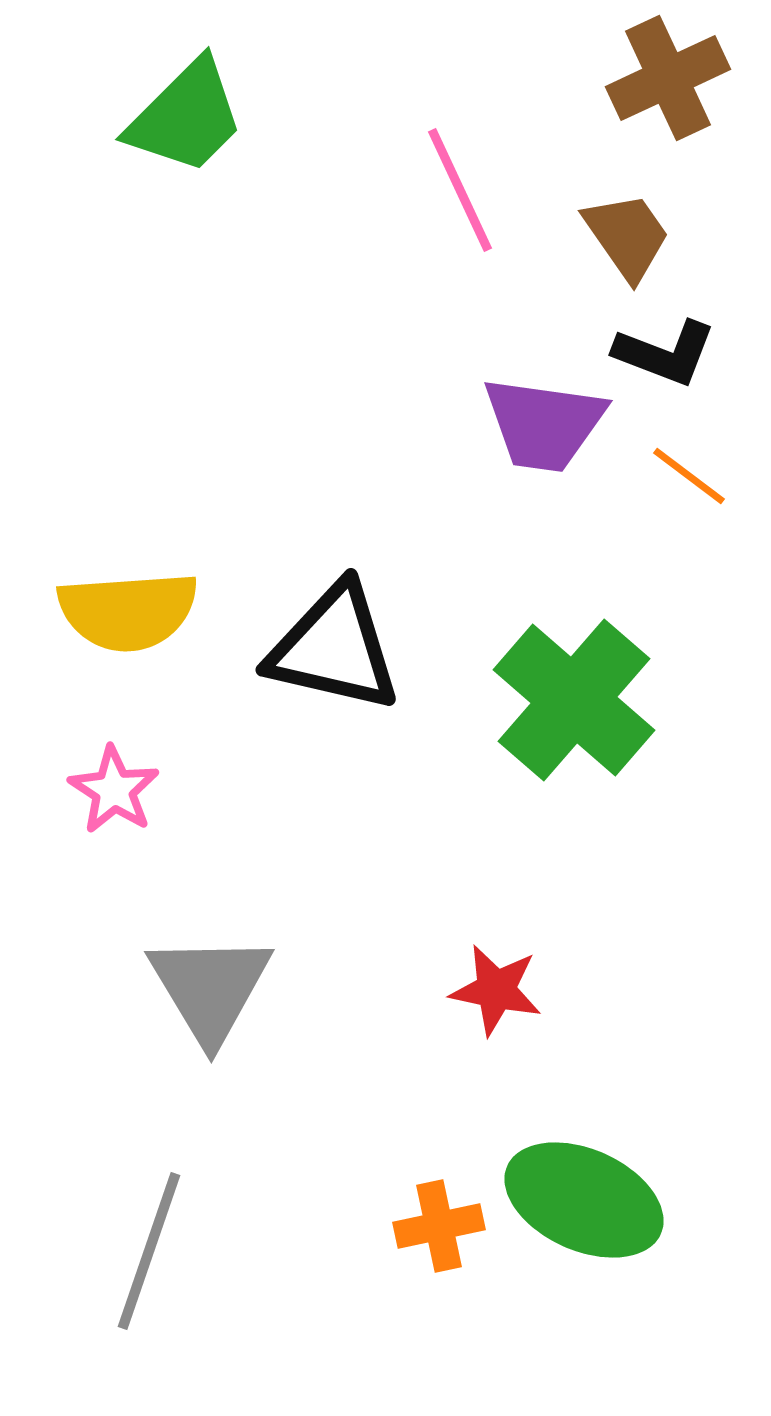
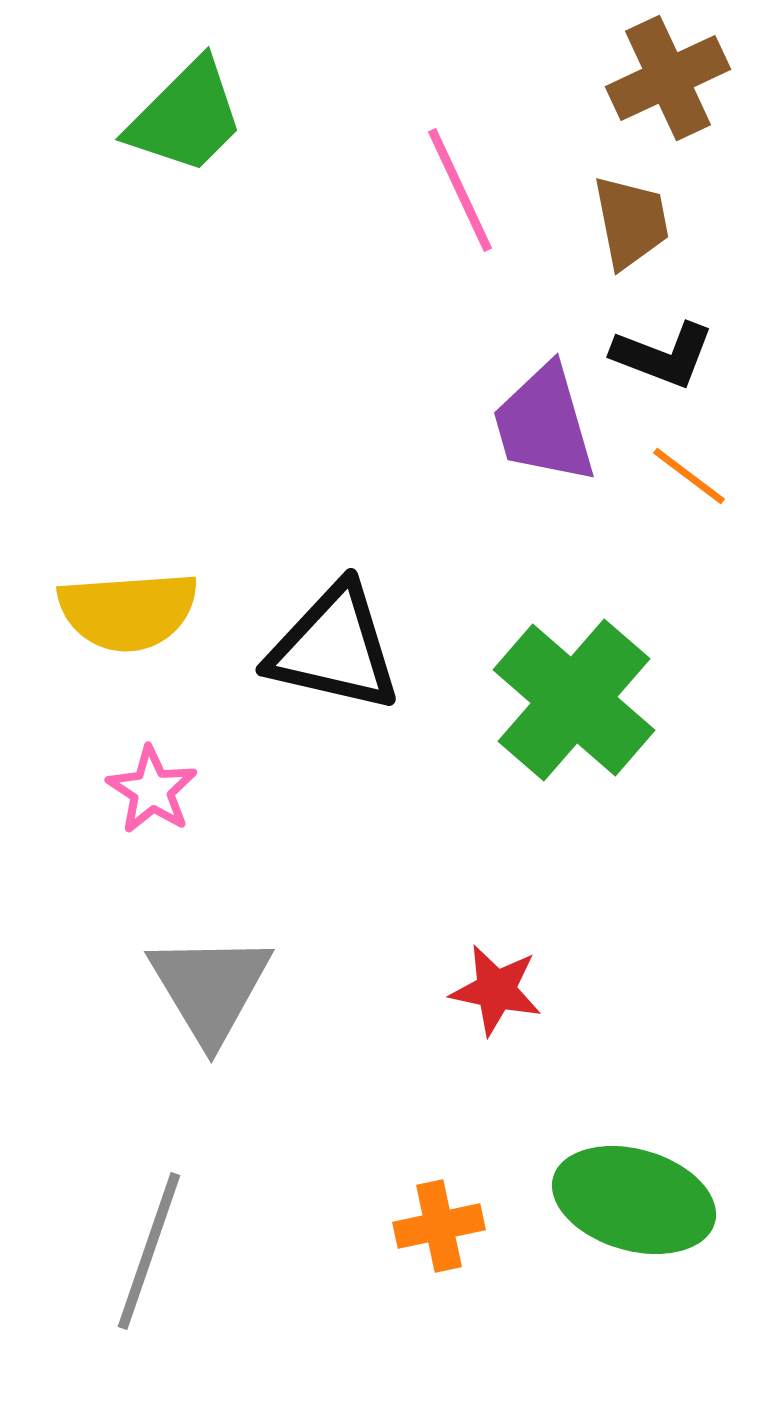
brown trapezoid: moved 4 px right, 14 px up; rotated 24 degrees clockwise
black L-shape: moved 2 px left, 2 px down
purple trapezoid: rotated 66 degrees clockwise
pink star: moved 38 px right
green ellipse: moved 50 px right; rotated 8 degrees counterclockwise
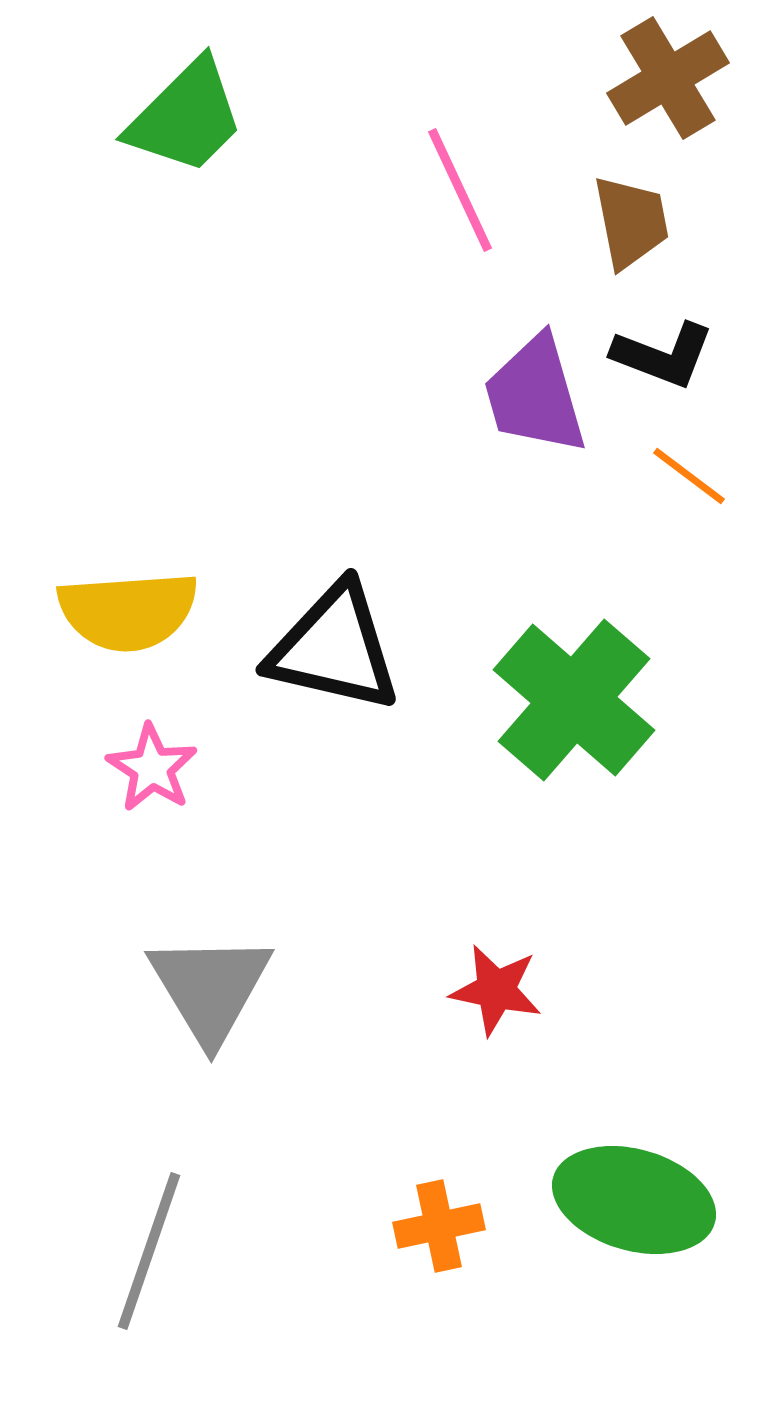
brown cross: rotated 6 degrees counterclockwise
purple trapezoid: moved 9 px left, 29 px up
pink star: moved 22 px up
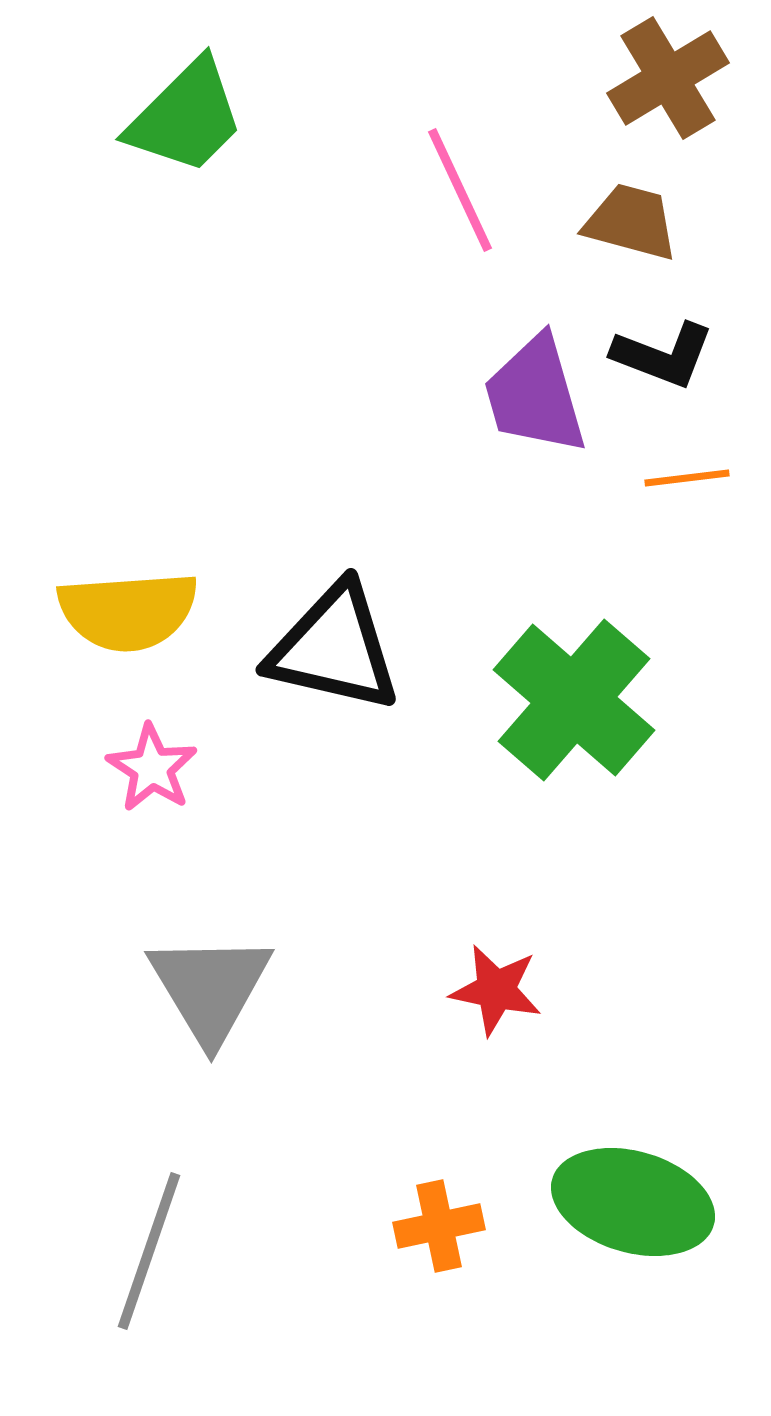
brown trapezoid: rotated 64 degrees counterclockwise
orange line: moved 2 px left, 2 px down; rotated 44 degrees counterclockwise
green ellipse: moved 1 px left, 2 px down
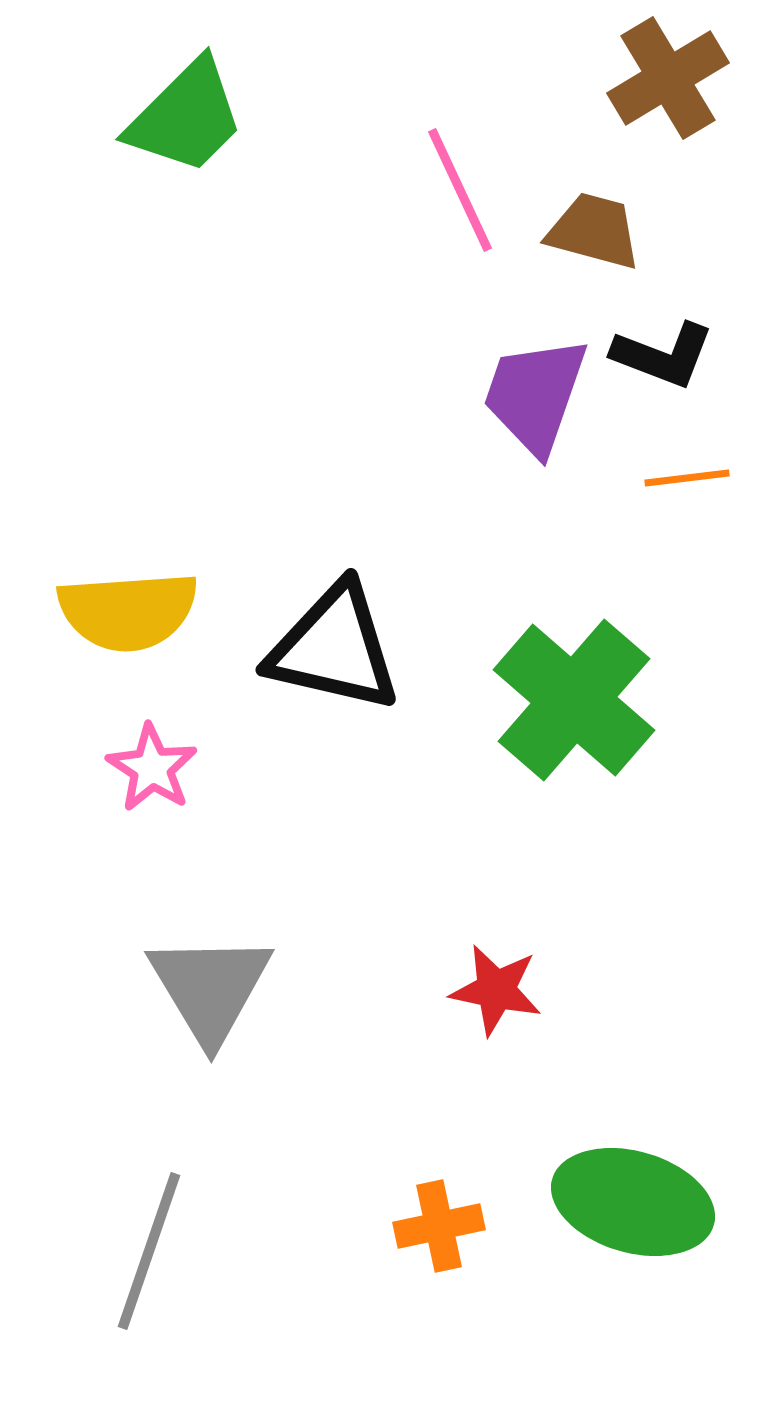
brown trapezoid: moved 37 px left, 9 px down
purple trapezoid: rotated 35 degrees clockwise
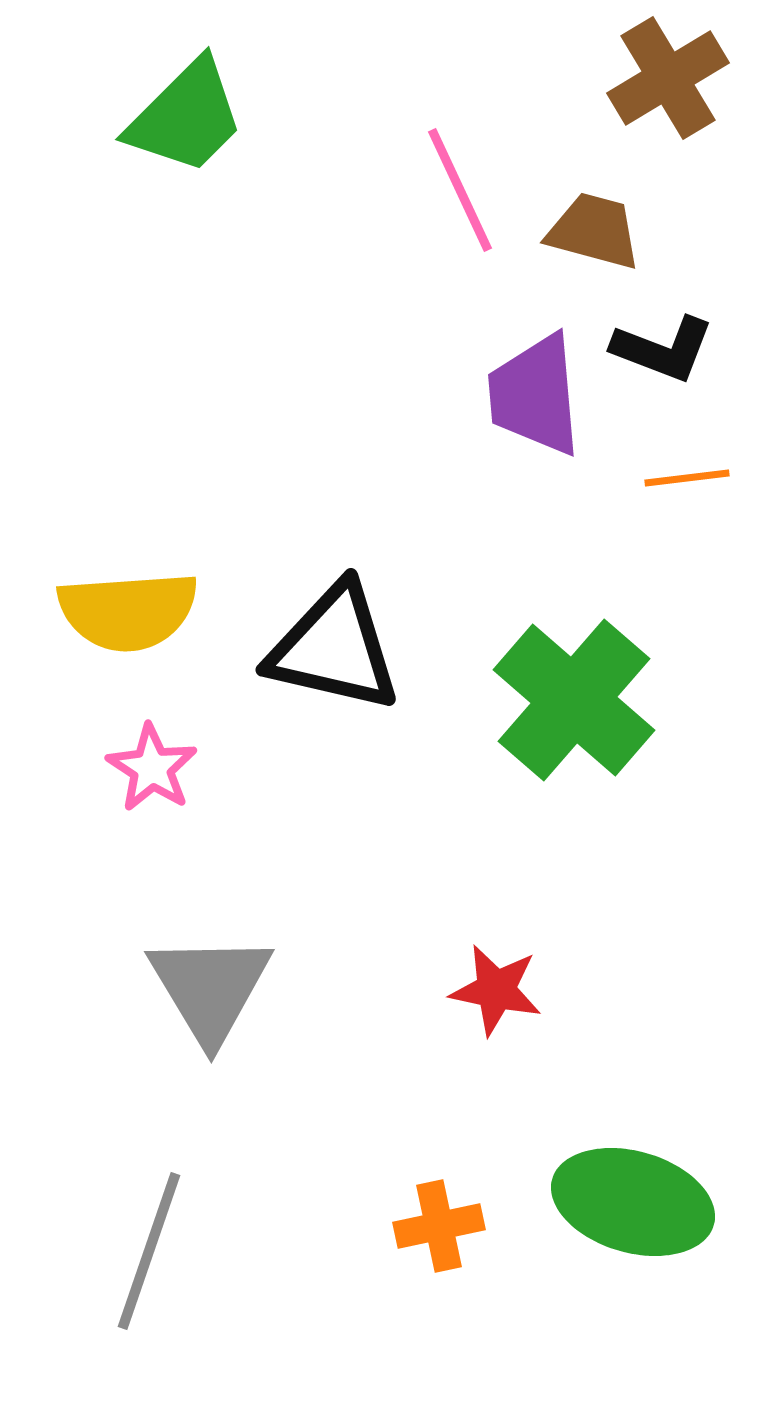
black L-shape: moved 6 px up
purple trapezoid: rotated 24 degrees counterclockwise
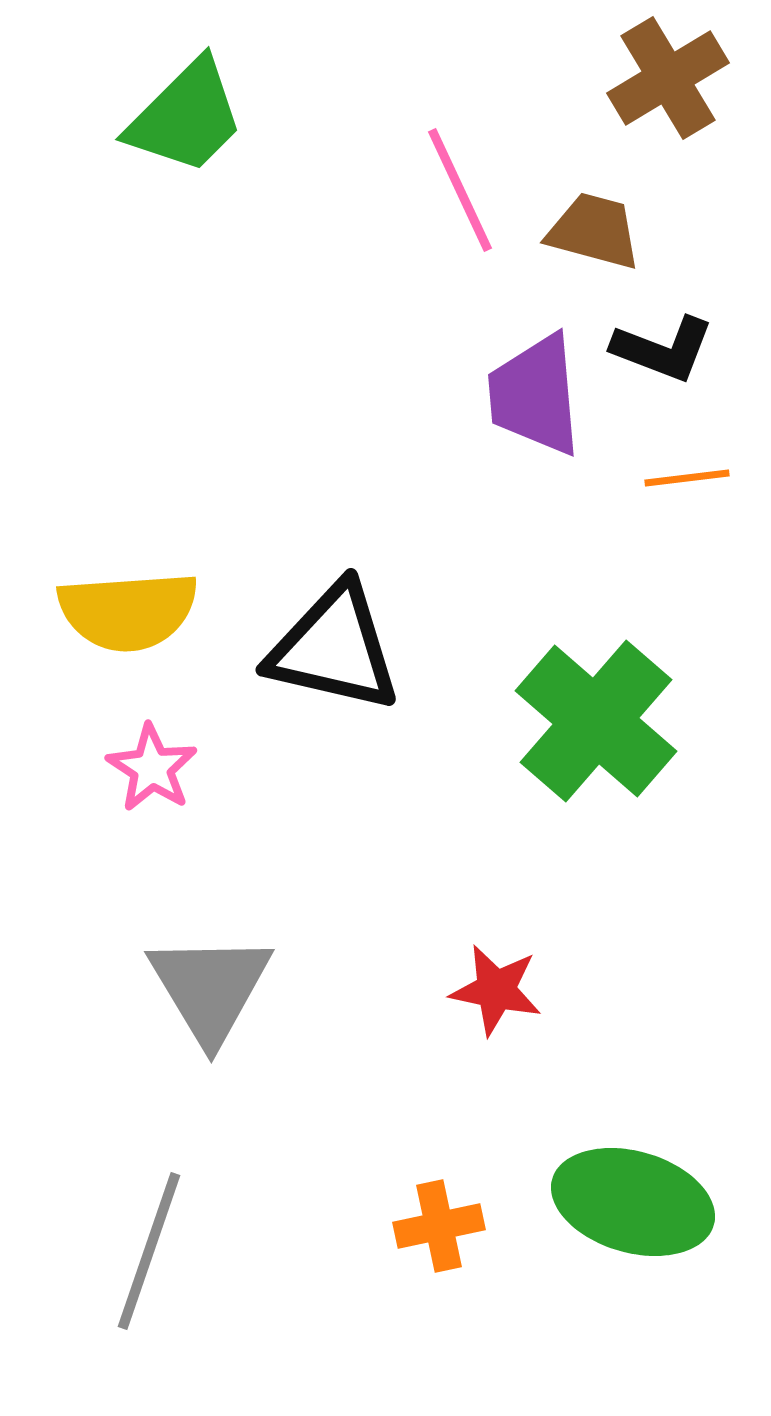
green cross: moved 22 px right, 21 px down
